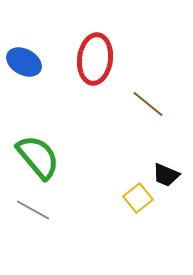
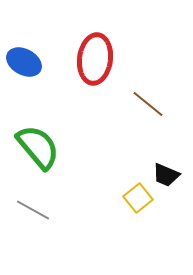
green semicircle: moved 10 px up
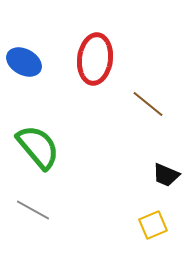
yellow square: moved 15 px right, 27 px down; rotated 16 degrees clockwise
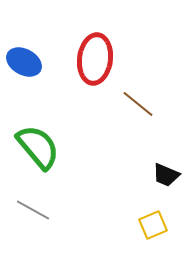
brown line: moved 10 px left
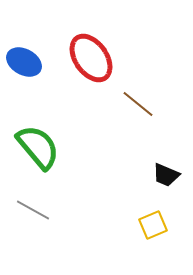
red ellipse: moved 4 px left, 1 px up; rotated 42 degrees counterclockwise
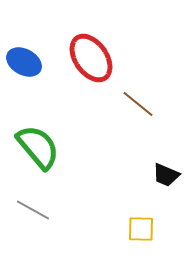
yellow square: moved 12 px left, 4 px down; rotated 24 degrees clockwise
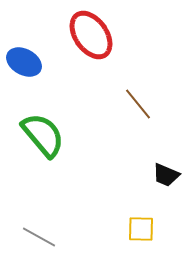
red ellipse: moved 23 px up
brown line: rotated 12 degrees clockwise
green semicircle: moved 5 px right, 12 px up
gray line: moved 6 px right, 27 px down
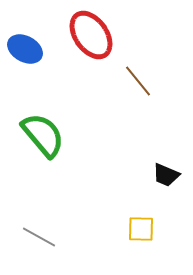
blue ellipse: moved 1 px right, 13 px up
brown line: moved 23 px up
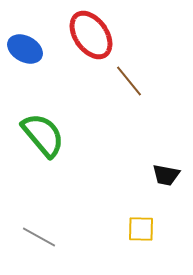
brown line: moved 9 px left
black trapezoid: rotated 12 degrees counterclockwise
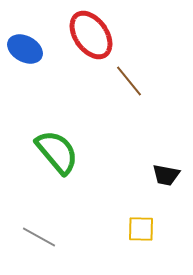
green semicircle: moved 14 px right, 17 px down
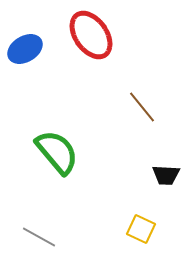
blue ellipse: rotated 60 degrees counterclockwise
brown line: moved 13 px right, 26 px down
black trapezoid: rotated 8 degrees counterclockwise
yellow square: rotated 24 degrees clockwise
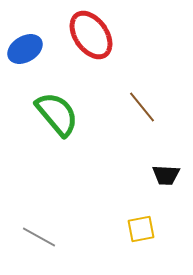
green semicircle: moved 38 px up
yellow square: rotated 36 degrees counterclockwise
